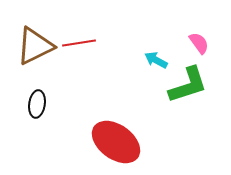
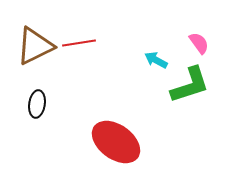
green L-shape: moved 2 px right
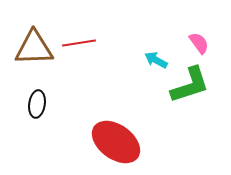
brown triangle: moved 1 px left, 2 px down; rotated 24 degrees clockwise
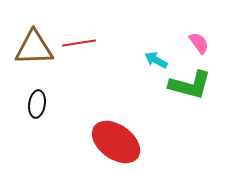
green L-shape: rotated 33 degrees clockwise
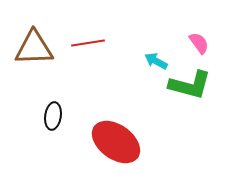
red line: moved 9 px right
cyan arrow: moved 1 px down
black ellipse: moved 16 px right, 12 px down
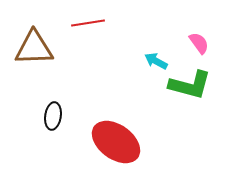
red line: moved 20 px up
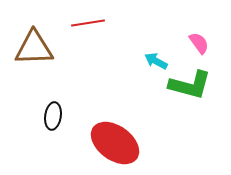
red ellipse: moved 1 px left, 1 px down
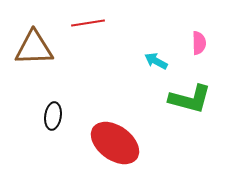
pink semicircle: rotated 35 degrees clockwise
green L-shape: moved 14 px down
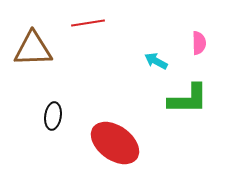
brown triangle: moved 1 px left, 1 px down
green L-shape: moved 2 px left; rotated 15 degrees counterclockwise
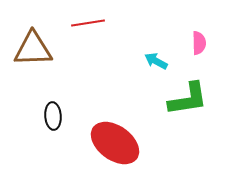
green L-shape: rotated 9 degrees counterclockwise
black ellipse: rotated 12 degrees counterclockwise
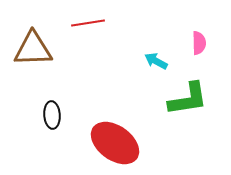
black ellipse: moved 1 px left, 1 px up
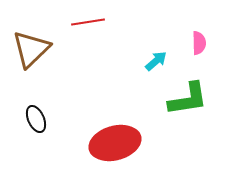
red line: moved 1 px up
brown triangle: moved 2 px left; rotated 42 degrees counterclockwise
cyan arrow: rotated 110 degrees clockwise
black ellipse: moved 16 px left, 4 px down; rotated 20 degrees counterclockwise
red ellipse: rotated 51 degrees counterclockwise
